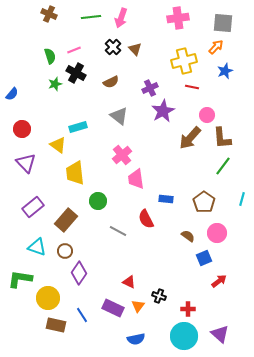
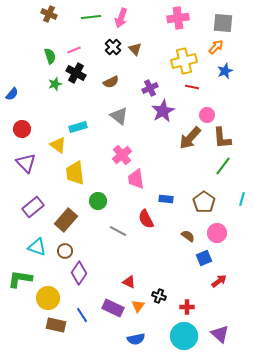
red cross at (188, 309): moved 1 px left, 2 px up
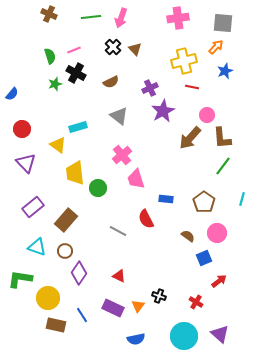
pink trapezoid at (136, 179): rotated 10 degrees counterclockwise
green circle at (98, 201): moved 13 px up
red triangle at (129, 282): moved 10 px left, 6 px up
red cross at (187, 307): moved 9 px right, 5 px up; rotated 32 degrees clockwise
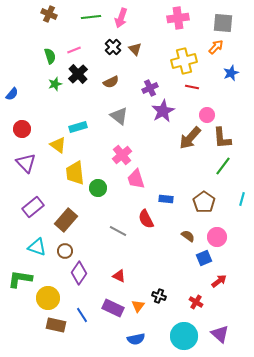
blue star at (225, 71): moved 6 px right, 2 px down
black cross at (76, 73): moved 2 px right, 1 px down; rotated 18 degrees clockwise
pink circle at (217, 233): moved 4 px down
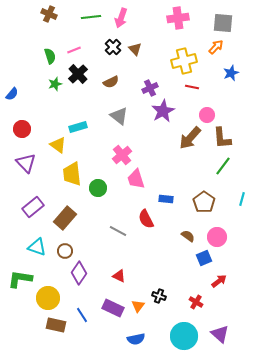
yellow trapezoid at (75, 173): moved 3 px left, 1 px down
brown rectangle at (66, 220): moved 1 px left, 2 px up
